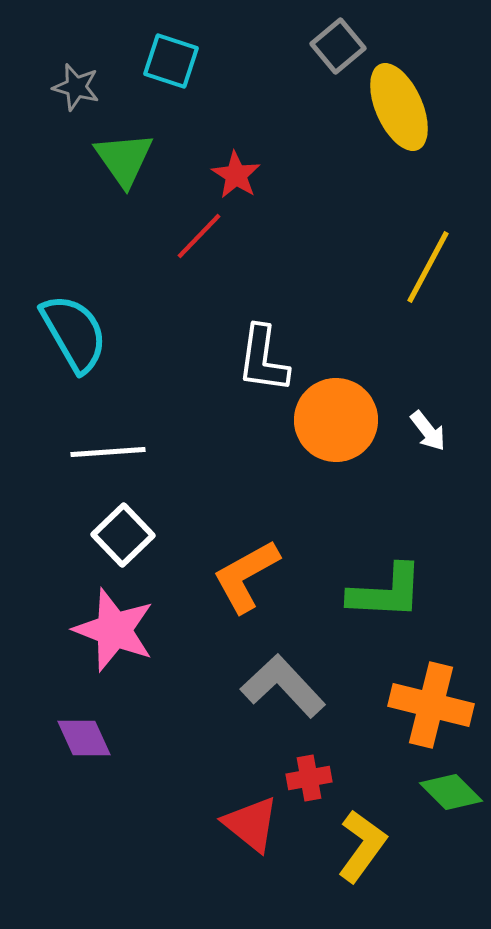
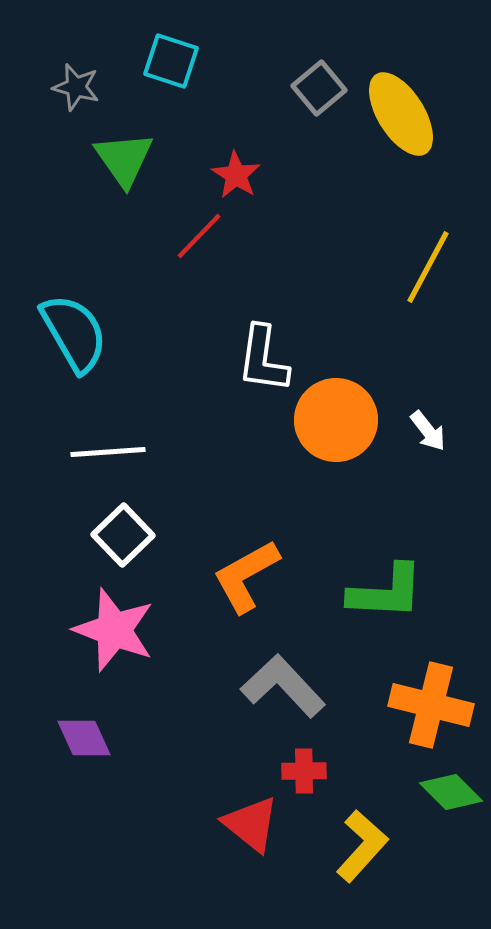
gray square: moved 19 px left, 42 px down
yellow ellipse: moved 2 px right, 7 px down; rotated 8 degrees counterclockwise
red cross: moved 5 px left, 7 px up; rotated 9 degrees clockwise
yellow L-shape: rotated 6 degrees clockwise
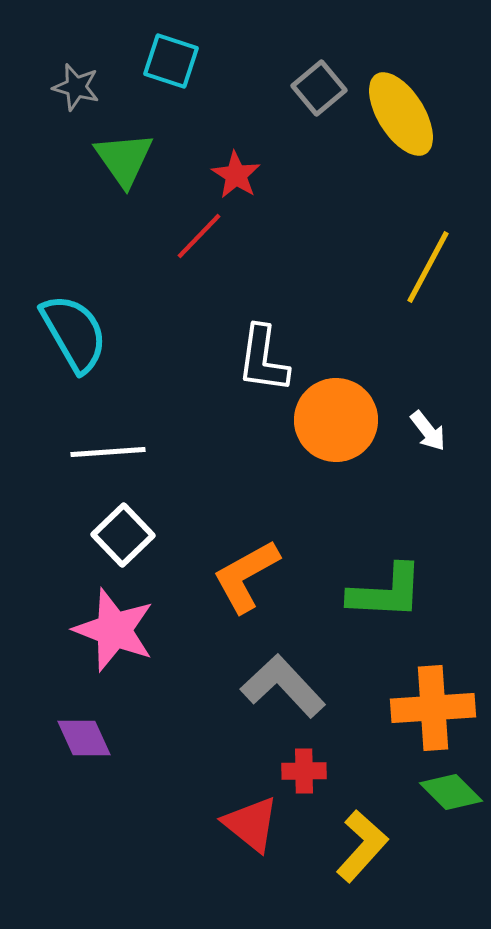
orange cross: moved 2 px right, 3 px down; rotated 18 degrees counterclockwise
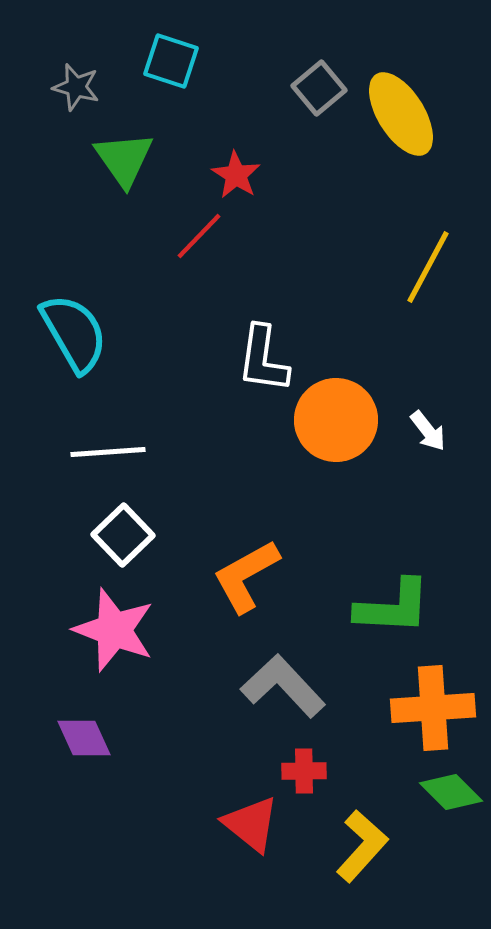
green L-shape: moved 7 px right, 15 px down
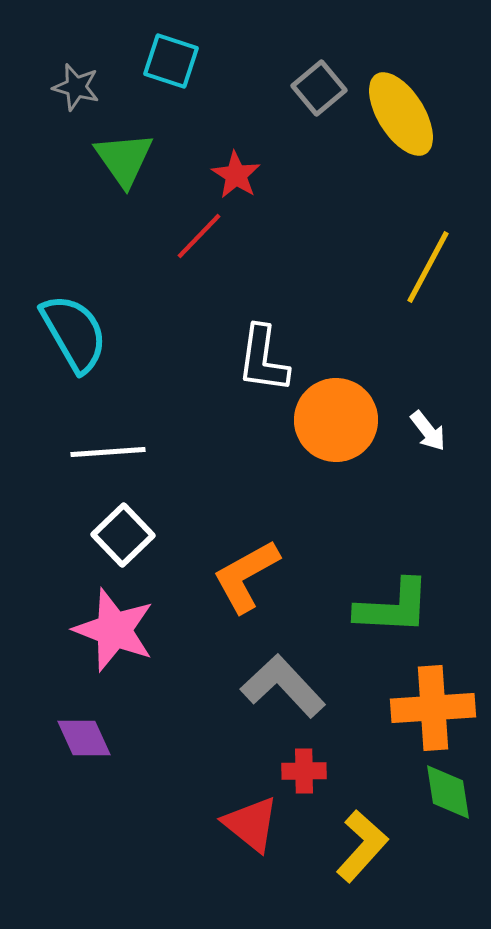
green diamond: moved 3 px left; rotated 36 degrees clockwise
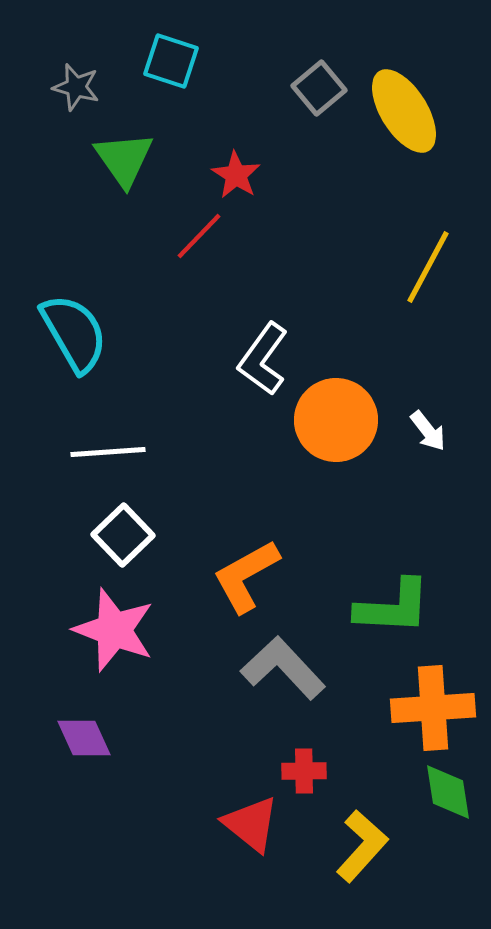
yellow ellipse: moved 3 px right, 3 px up
white L-shape: rotated 28 degrees clockwise
gray L-shape: moved 18 px up
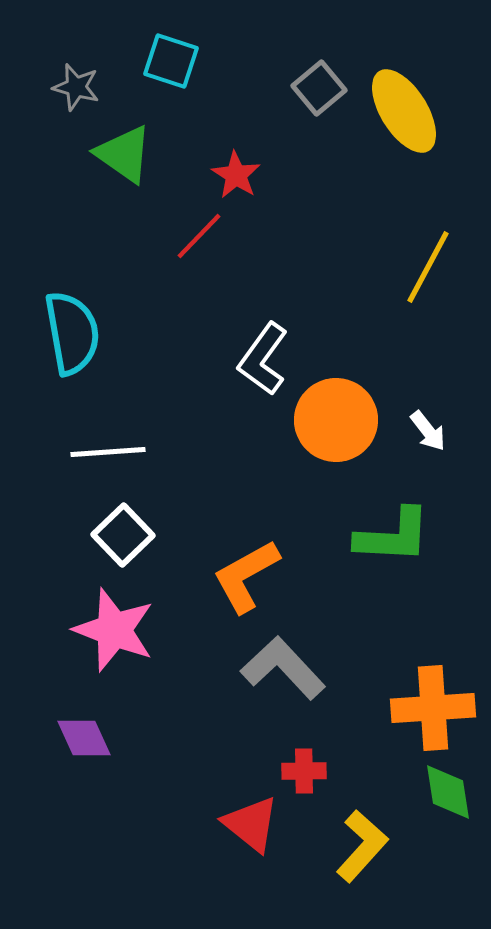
green triangle: moved 5 px up; rotated 20 degrees counterclockwise
cyan semicircle: moved 2 px left; rotated 20 degrees clockwise
green L-shape: moved 71 px up
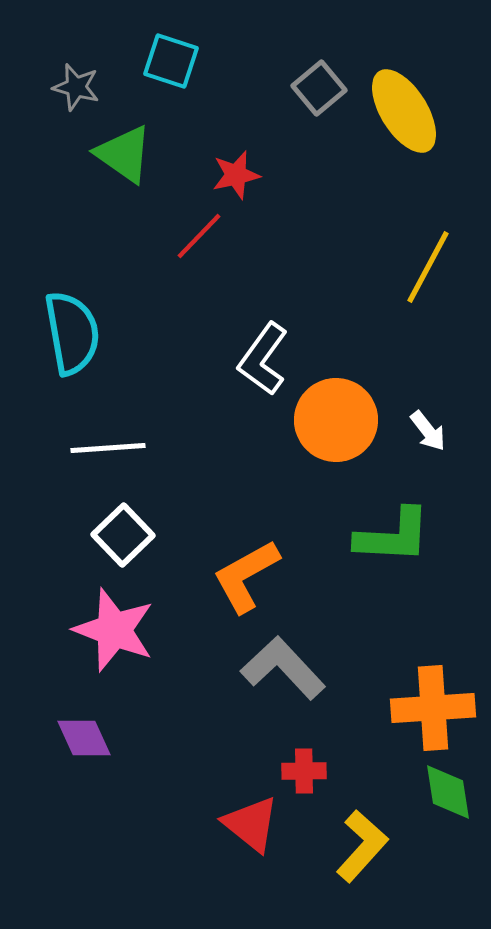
red star: rotated 27 degrees clockwise
white line: moved 4 px up
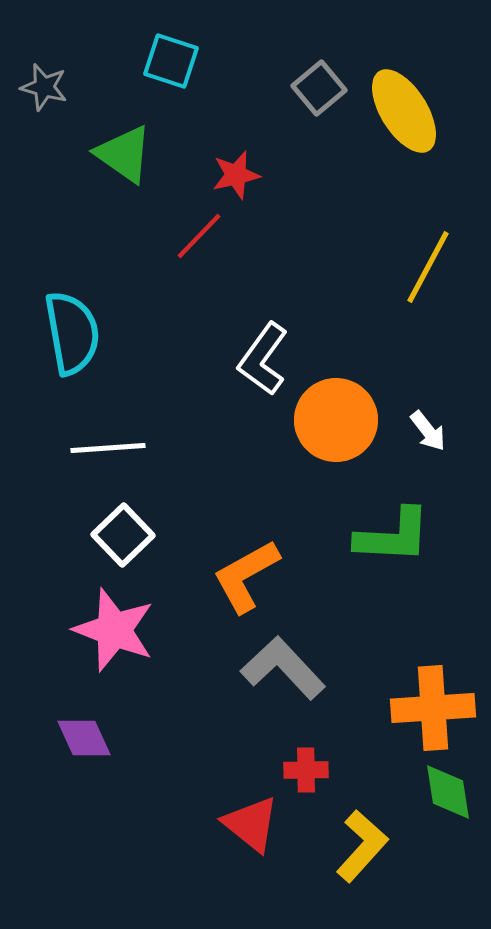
gray star: moved 32 px left
red cross: moved 2 px right, 1 px up
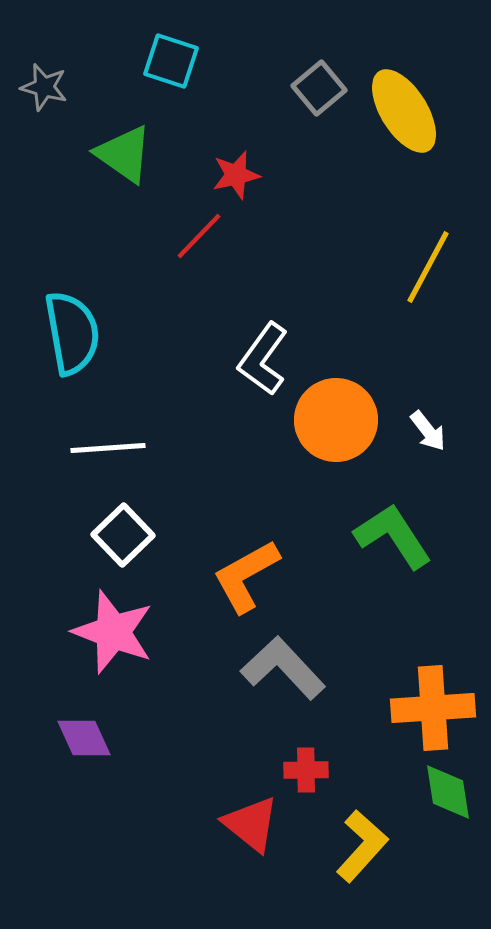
green L-shape: rotated 126 degrees counterclockwise
pink star: moved 1 px left, 2 px down
